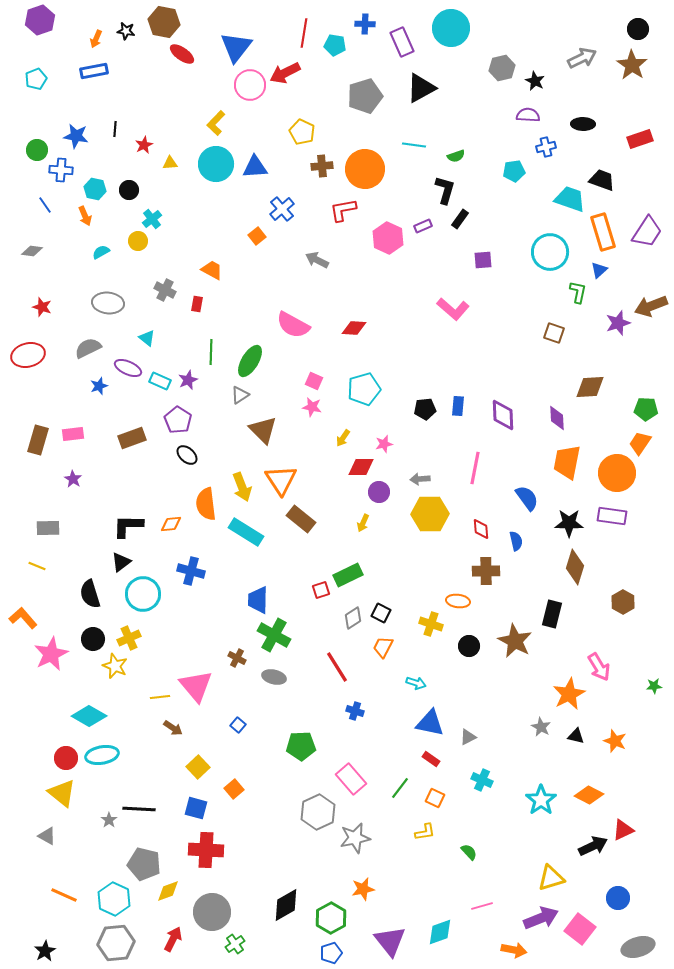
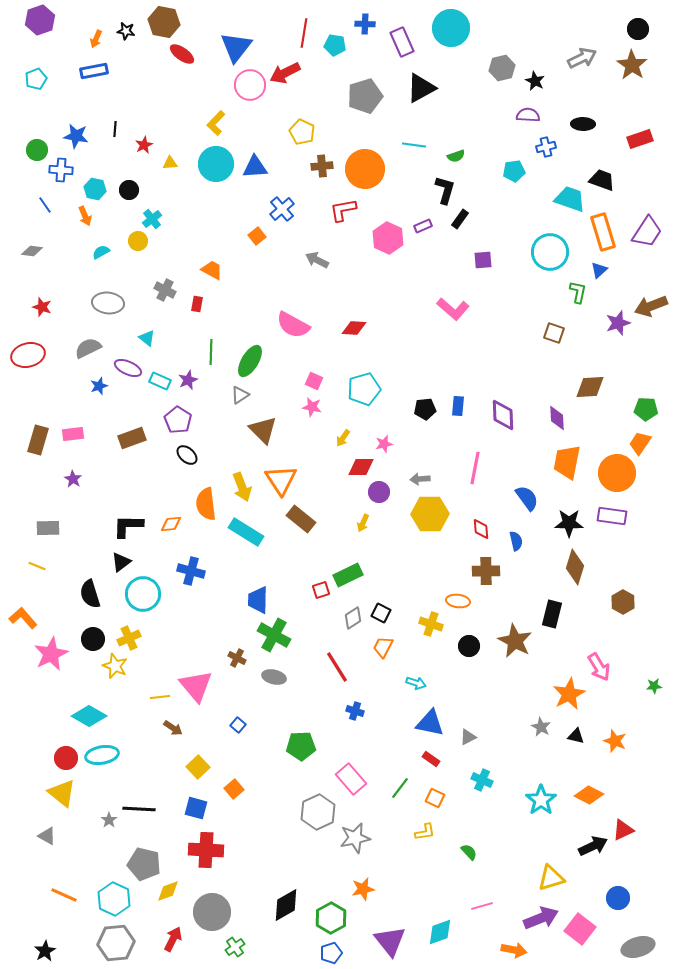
green cross at (235, 944): moved 3 px down
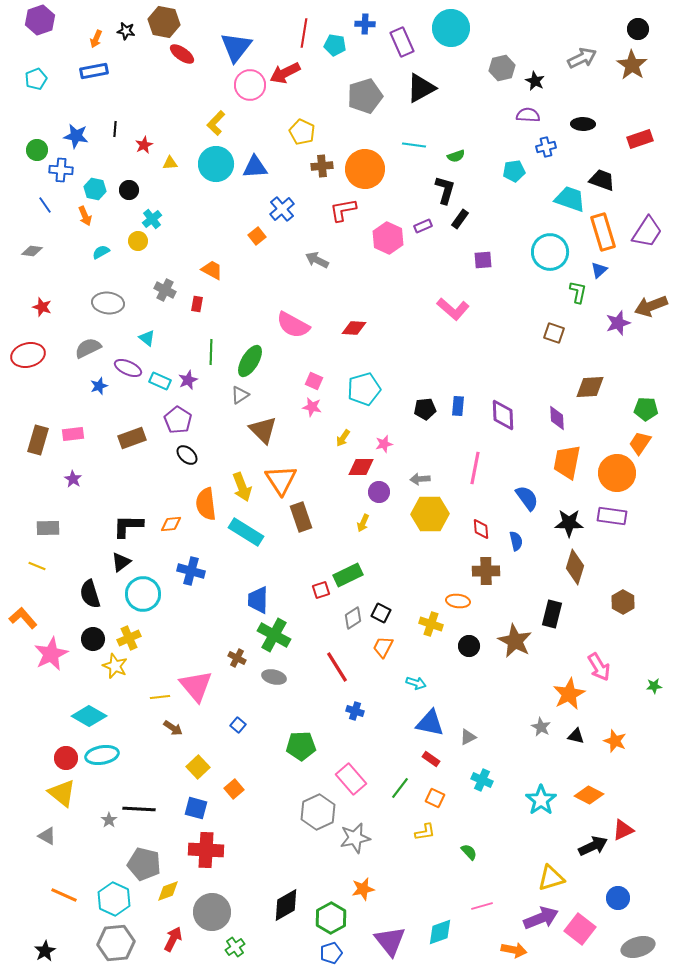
brown rectangle at (301, 519): moved 2 px up; rotated 32 degrees clockwise
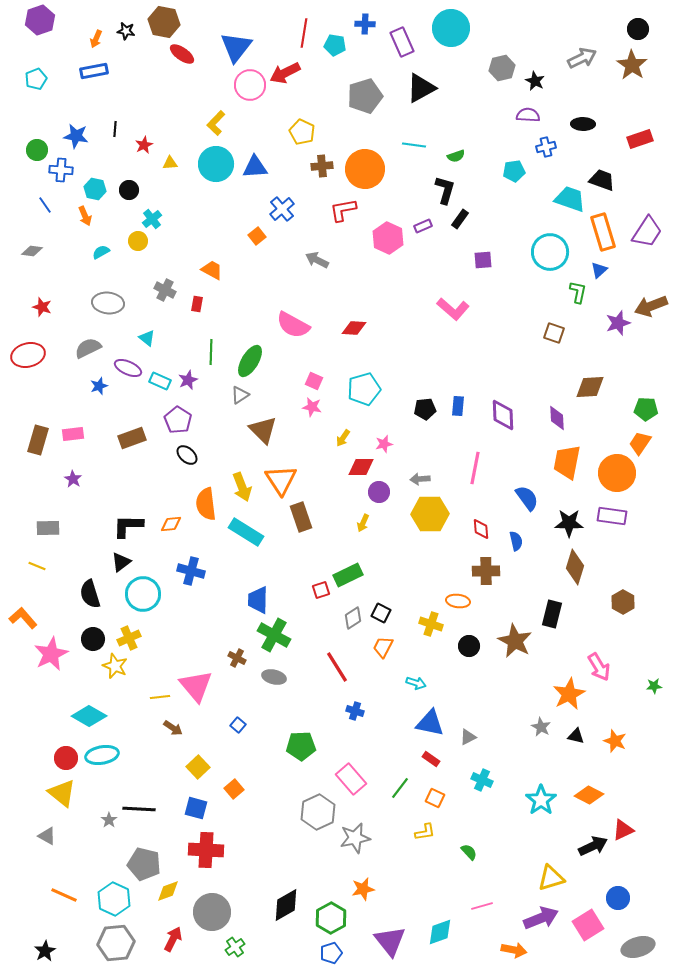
pink square at (580, 929): moved 8 px right, 4 px up; rotated 20 degrees clockwise
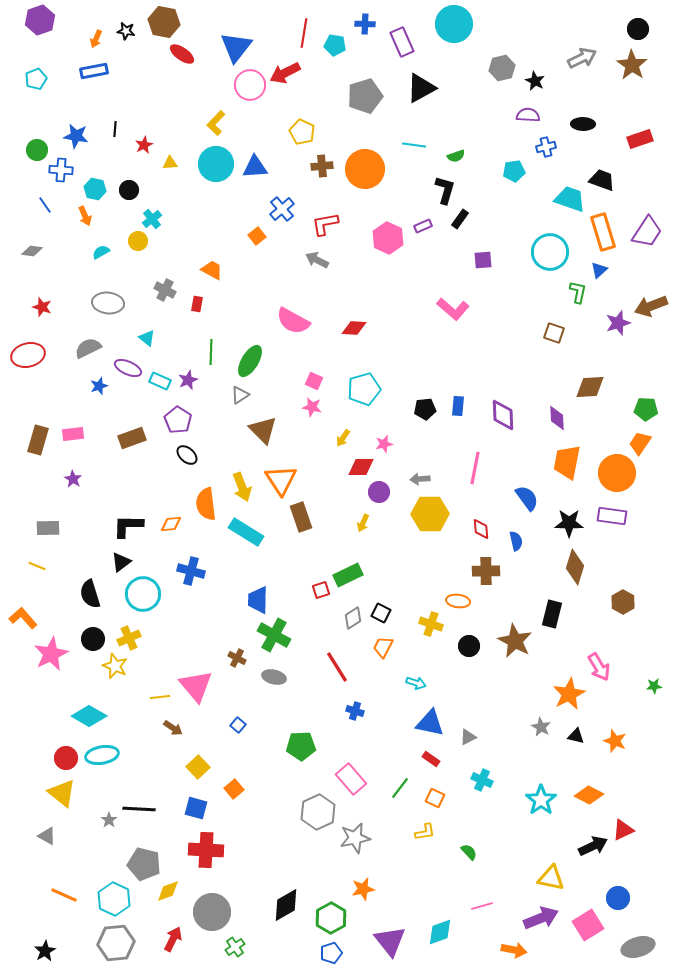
cyan circle at (451, 28): moved 3 px right, 4 px up
red L-shape at (343, 210): moved 18 px left, 14 px down
pink semicircle at (293, 325): moved 4 px up
yellow triangle at (551, 878): rotated 28 degrees clockwise
